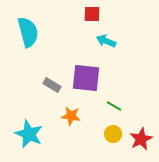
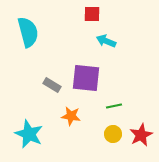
green line: rotated 42 degrees counterclockwise
red star: moved 4 px up
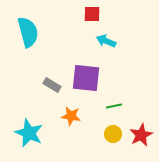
cyan star: moved 1 px up
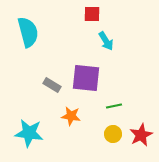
cyan arrow: rotated 144 degrees counterclockwise
cyan star: rotated 16 degrees counterclockwise
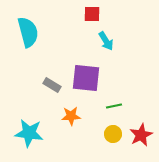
orange star: rotated 12 degrees counterclockwise
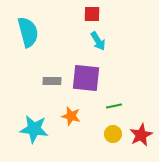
cyan arrow: moved 8 px left
gray rectangle: moved 4 px up; rotated 30 degrees counterclockwise
orange star: rotated 18 degrees clockwise
cyan star: moved 5 px right, 4 px up
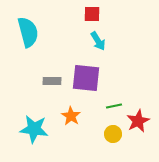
orange star: rotated 18 degrees clockwise
red star: moved 3 px left, 14 px up
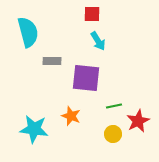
gray rectangle: moved 20 px up
orange star: rotated 12 degrees counterclockwise
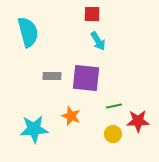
gray rectangle: moved 15 px down
red star: rotated 25 degrees clockwise
cyan star: rotated 12 degrees counterclockwise
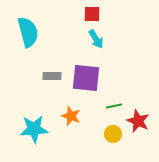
cyan arrow: moved 2 px left, 2 px up
red star: rotated 25 degrees clockwise
